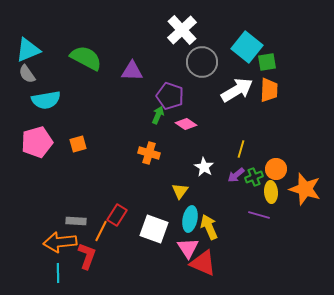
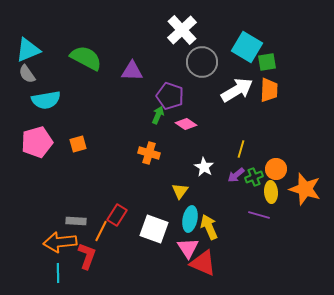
cyan square: rotated 8 degrees counterclockwise
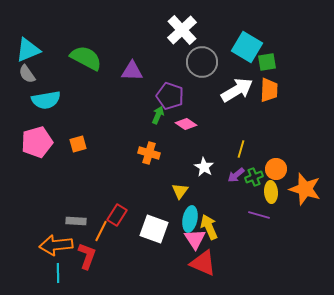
orange arrow: moved 4 px left, 3 px down
pink triangle: moved 7 px right, 9 px up
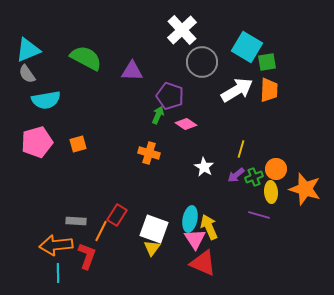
yellow triangle: moved 28 px left, 57 px down
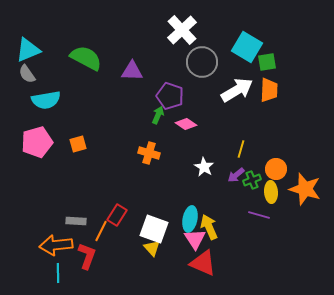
green cross: moved 2 px left, 3 px down
yellow triangle: rotated 18 degrees counterclockwise
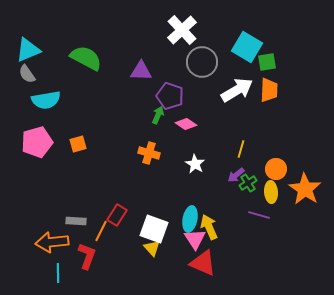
purple triangle: moved 9 px right
white star: moved 9 px left, 3 px up
green cross: moved 4 px left, 3 px down; rotated 12 degrees counterclockwise
orange star: rotated 16 degrees clockwise
orange arrow: moved 4 px left, 3 px up
